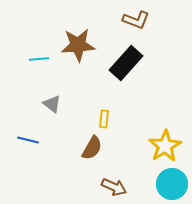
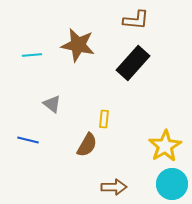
brown L-shape: rotated 16 degrees counterclockwise
brown star: rotated 16 degrees clockwise
cyan line: moved 7 px left, 4 px up
black rectangle: moved 7 px right
brown semicircle: moved 5 px left, 3 px up
brown arrow: rotated 25 degrees counterclockwise
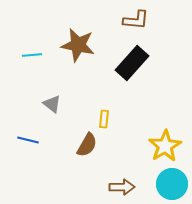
black rectangle: moved 1 px left
brown arrow: moved 8 px right
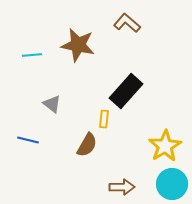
brown L-shape: moved 9 px left, 3 px down; rotated 144 degrees counterclockwise
black rectangle: moved 6 px left, 28 px down
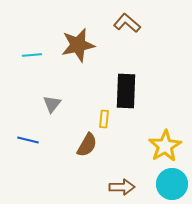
brown star: rotated 24 degrees counterclockwise
black rectangle: rotated 40 degrees counterclockwise
gray triangle: rotated 30 degrees clockwise
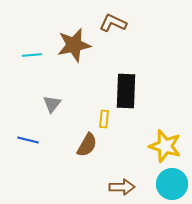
brown L-shape: moved 14 px left; rotated 16 degrees counterclockwise
brown star: moved 4 px left
yellow star: rotated 24 degrees counterclockwise
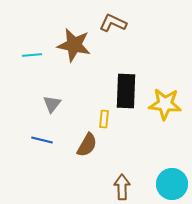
brown star: rotated 24 degrees clockwise
blue line: moved 14 px right
yellow star: moved 42 px up; rotated 12 degrees counterclockwise
brown arrow: rotated 90 degrees counterclockwise
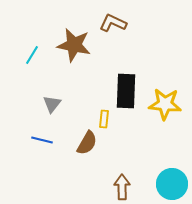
cyan line: rotated 54 degrees counterclockwise
brown semicircle: moved 2 px up
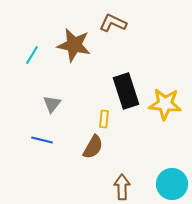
black rectangle: rotated 20 degrees counterclockwise
brown semicircle: moved 6 px right, 4 px down
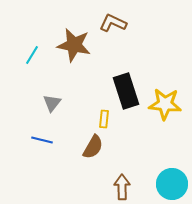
gray triangle: moved 1 px up
